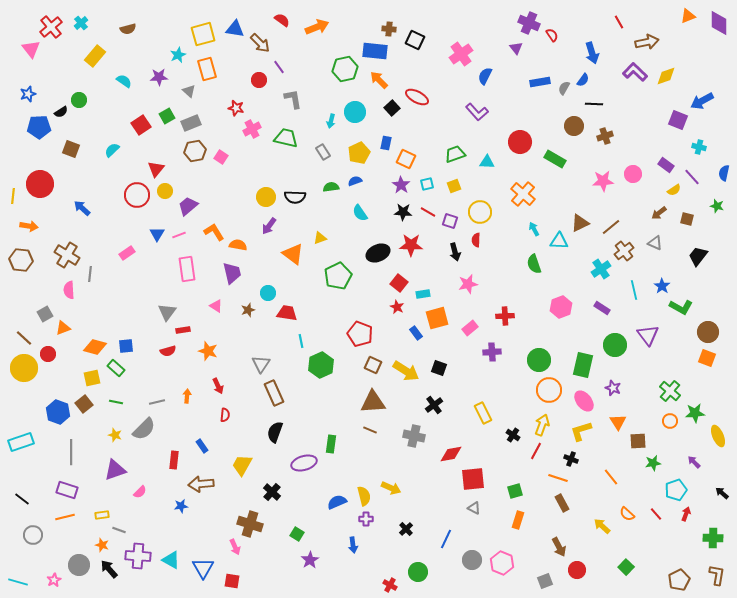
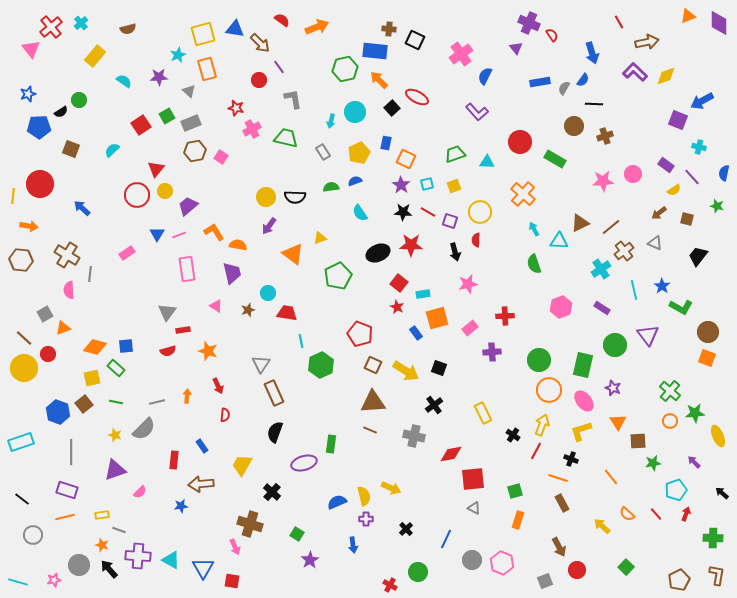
pink star at (54, 580): rotated 16 degrees clockwise
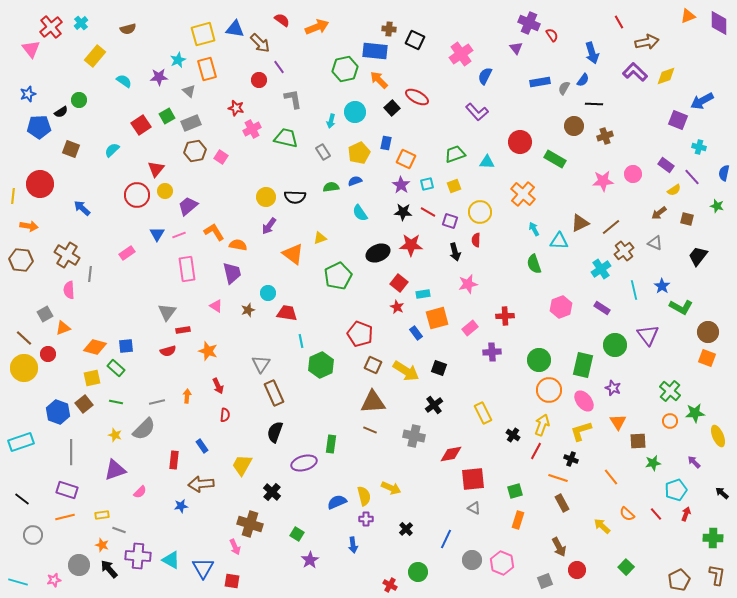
cyan star at (178, 55): moved 5 px down
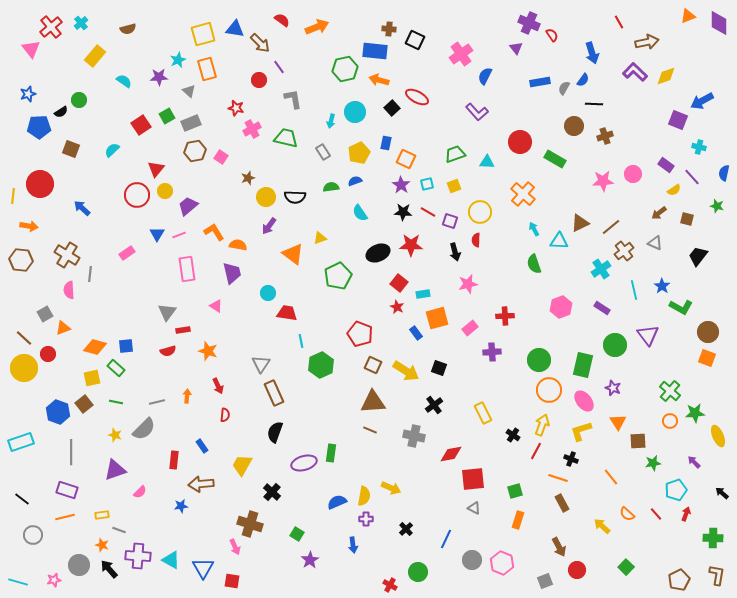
orange arrow at (379, 80): rotated 30 degrees counterclockwise
brown star at (248, 310): moved 132 px up
green rectangle at (331, 444): moved 9 px down
yellow semicircle at (364, 496): rotated 24 degrees clockwise
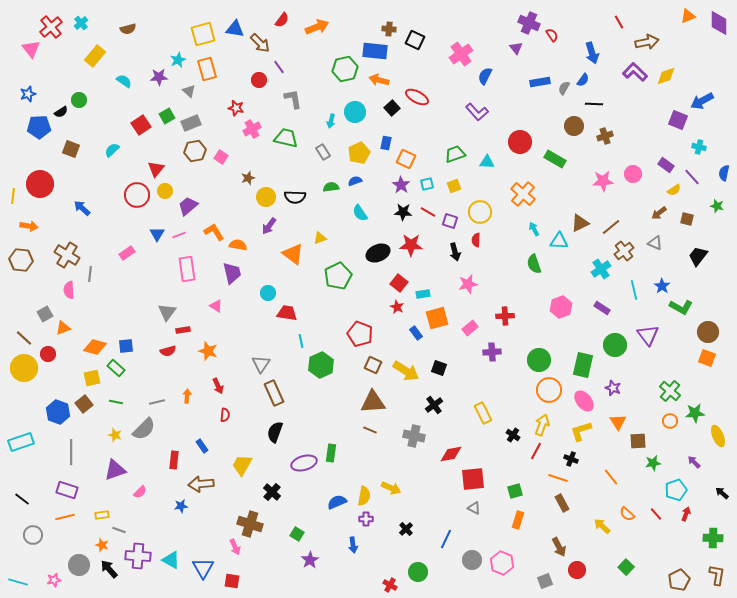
red semicircle at (282, 20): rotated 91 degrees clockwise
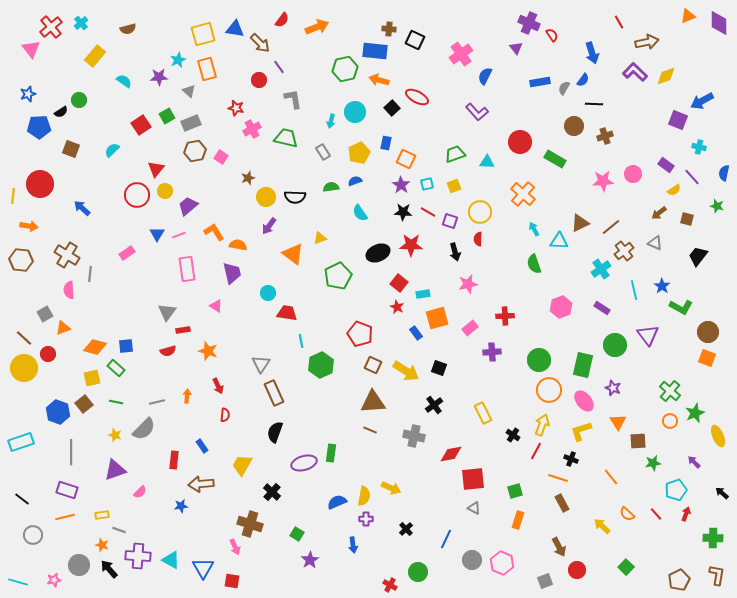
red semicircle at (476, 240): moved 2 px right, 1 px up
green star at (695, 413): rotated 18 degrees counterclockwise
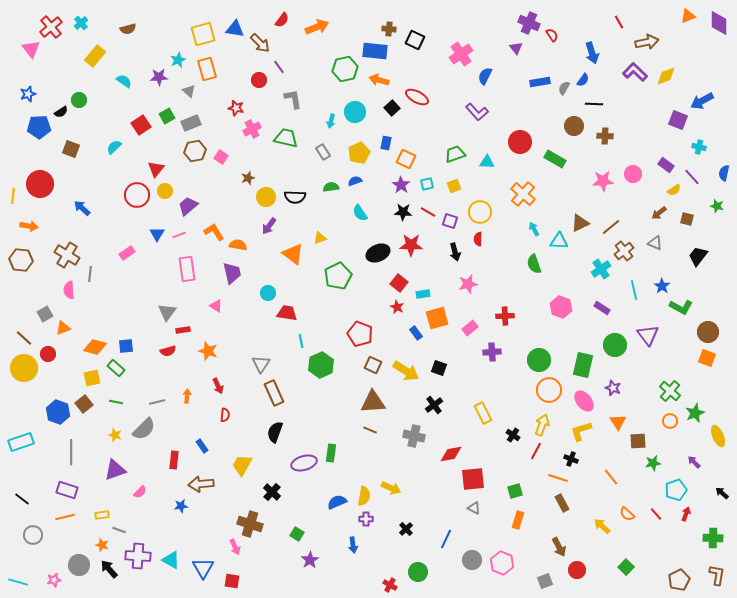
brown cross at (605, 136): rotated 21 degrees clockwise
cyan semicircle at (112, 150): moved 2 px right, 3 px up
pink hexagon at (561, 307): rotated 20 degrees counterclockwise
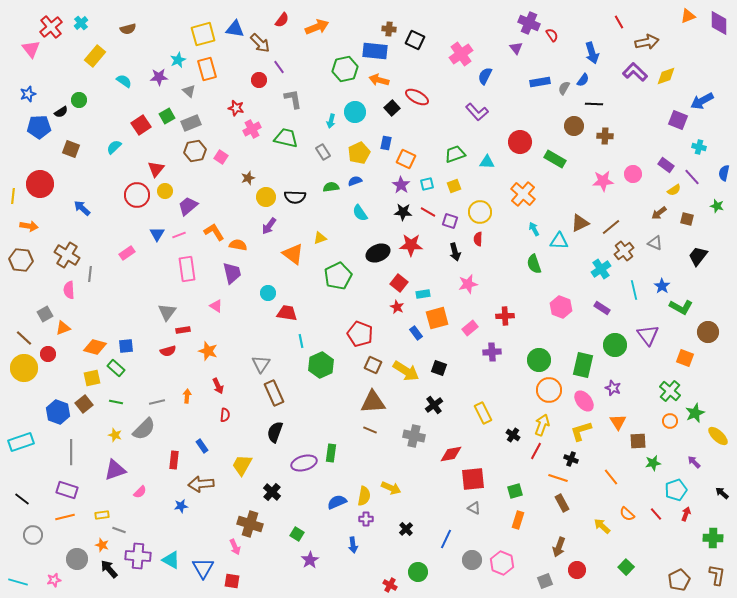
orange square at (707, 358): moved 22 px left
yellow ellipse at (718, 436): rotated 25 degrees counterclockwise
brown arrow at (559, 547): rotated 48 degrees clockwise
gray circle at (79, 565): moved 2 px left, 6 px up
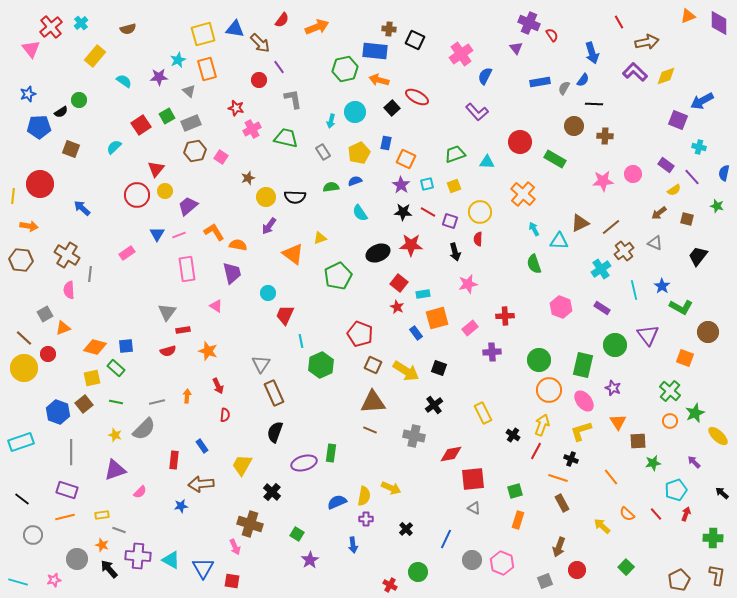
red trapezoid at (287, 313): moved 2 px left, 2 px down; rotated 75 degrees counterclockwise
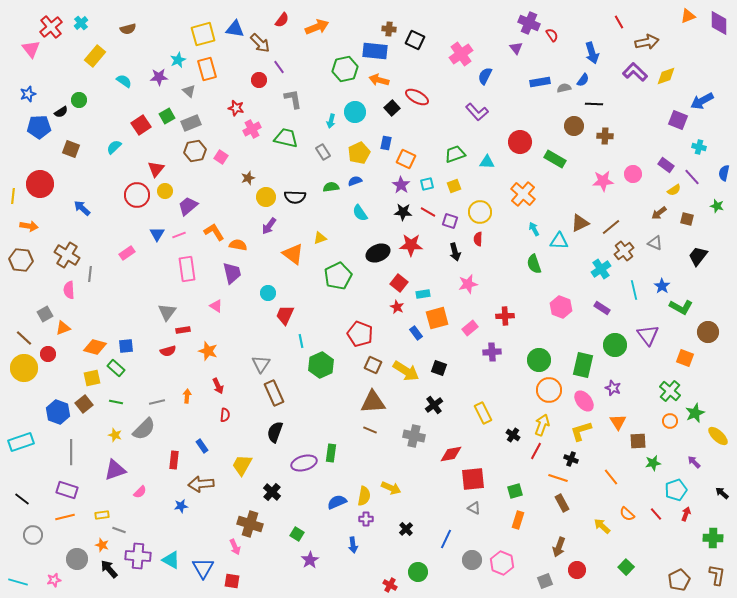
gray semicircle at (564, 88): rotated 48 degrees clockwise
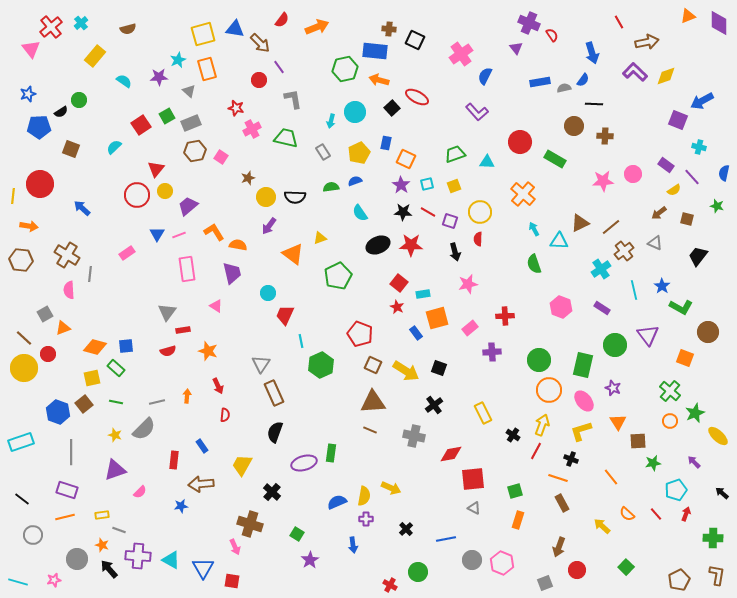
black ellipse at (378, 253): moved 8 px up
blue line at (446, 539): rotated 54 degrees clockwise
gray square at (545, 581): moved 2 px down
